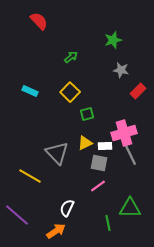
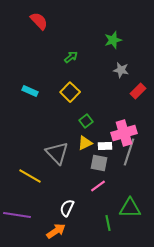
green square: moved 1 px left, 7 px down; rotated 24 degrees counterclockwise
gray line: rotated 44 degrees clockwise
purple line: rotated 32 degrees counterclockwise
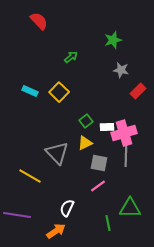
yellow square: moved 11 px left
white rectangle: moved 2 px right, 19 px up
gray line: moved 3 px left, 1 px down; rotated 16 degrees counterclockwise
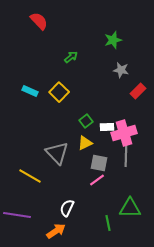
pink line: moved 1 px left, 6 px up
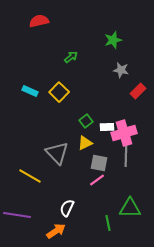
red semicircle: rotated 60 degrees counterclockwise
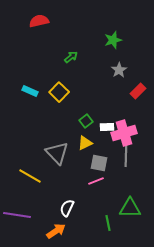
gray star: moved 2 px left; rotated 28 degrees clockwise
pink line: moved 1 px left, 1 px down; rotated 14 degrees clockwise
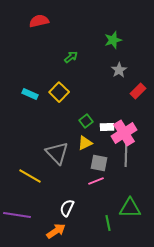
cyan rectangle: moved 3 px down
pink cross: rotated 15 degrees counterclockwise
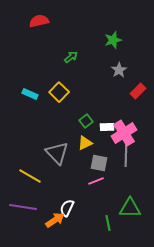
purple line: moved 6 px right, 8 px up
orange arrow: moved 1 px left, 11 px up
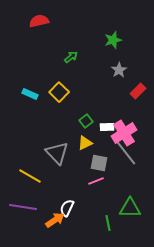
gray line: rotated 40 degrees counterclockwise
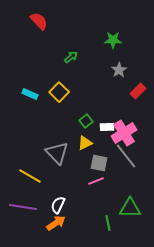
red semicircle: rotated 60 degrees clockwise
green star: rotated 18 degrees clockwise
gray line: moved 3 px down
white semicircle: moved 9 px left, 3 px up
orange arrow: moved 1 px right, 3 px down
